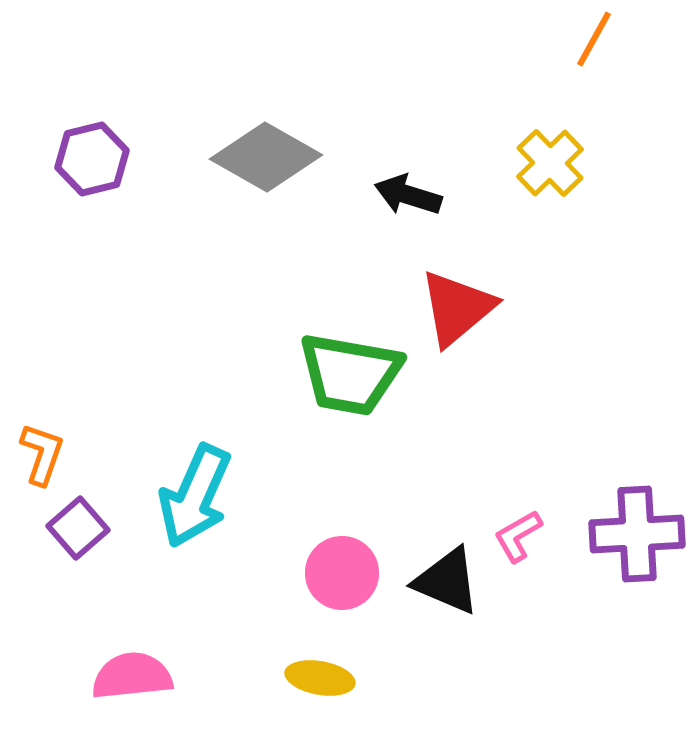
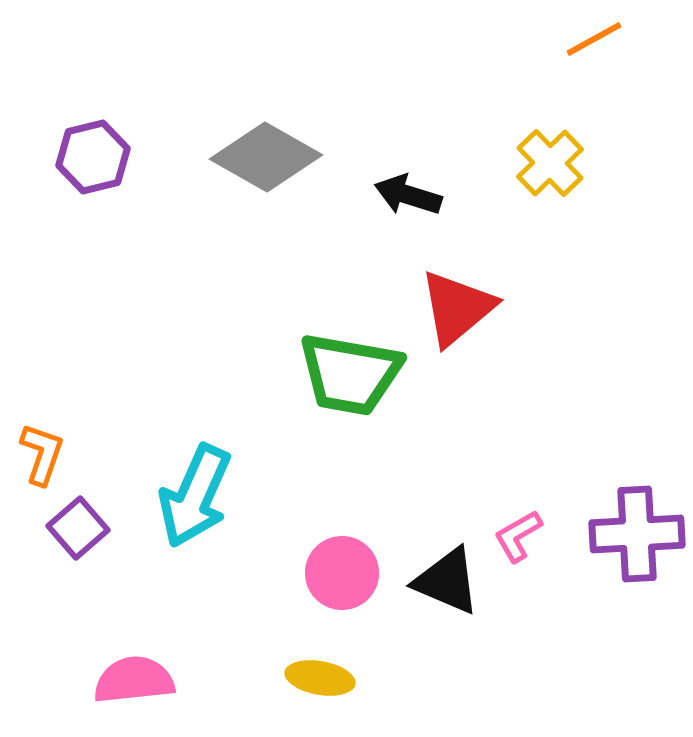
orange line: rotated 32 degrees clockwise
purple hexagon: moved 1 px right, 2 px up
pink semicircle: moved 2 px right, 4 px down
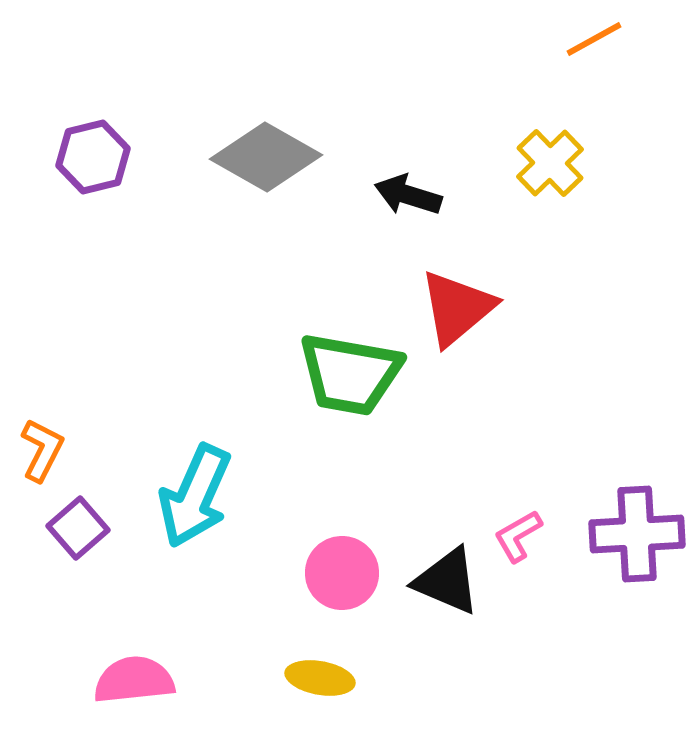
orange L-shape: moved 4 px up; rotated 8 degrees clockwise
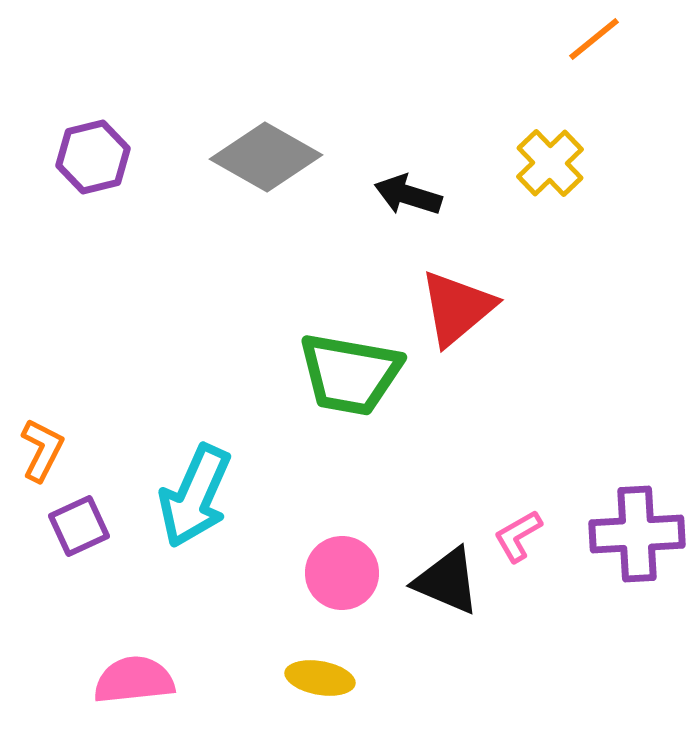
orange line: rotated 10 degrees counterclockwise
purple square: moved 1 px right, 2 px up; rotated 16 degrees clockwise
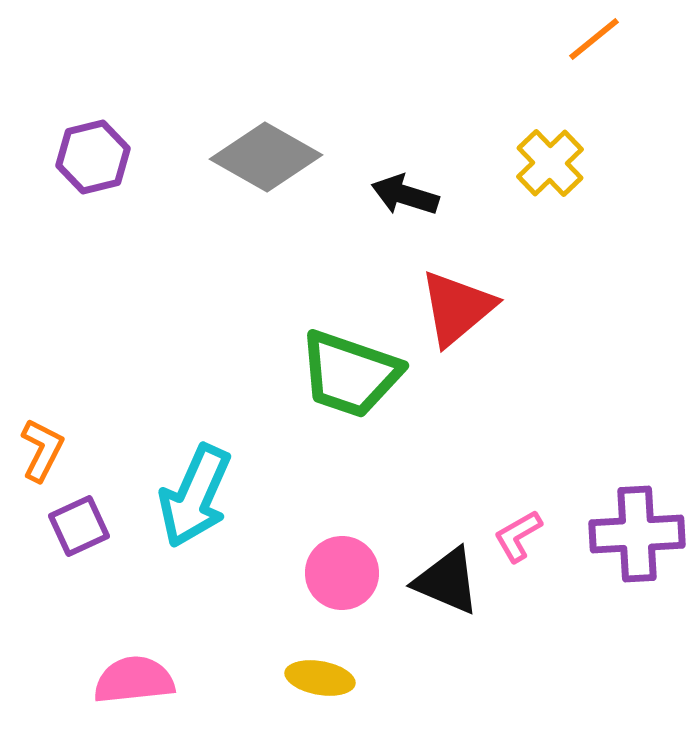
black arrow: moved 3 px left
green trapezoid: rotated 9 degrees clockwise
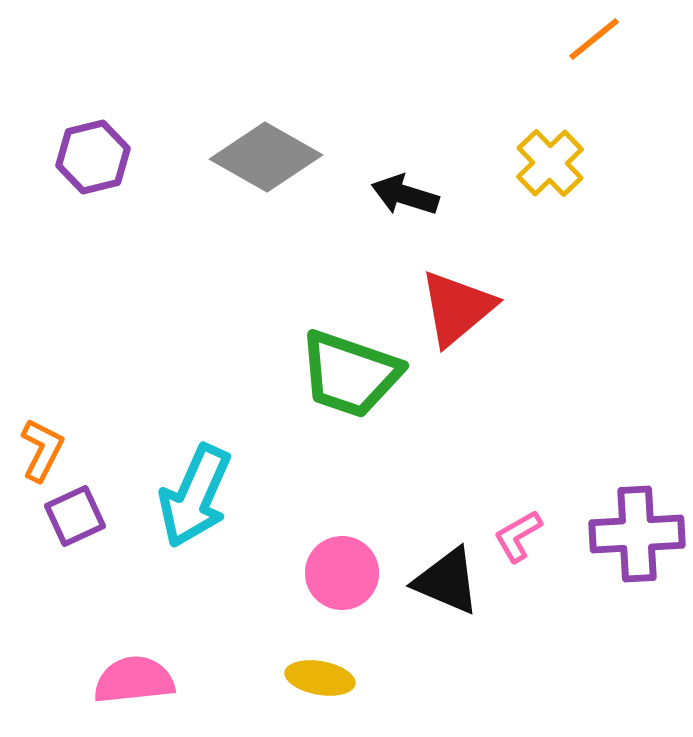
purple square: moved 4 px left, 10 px up
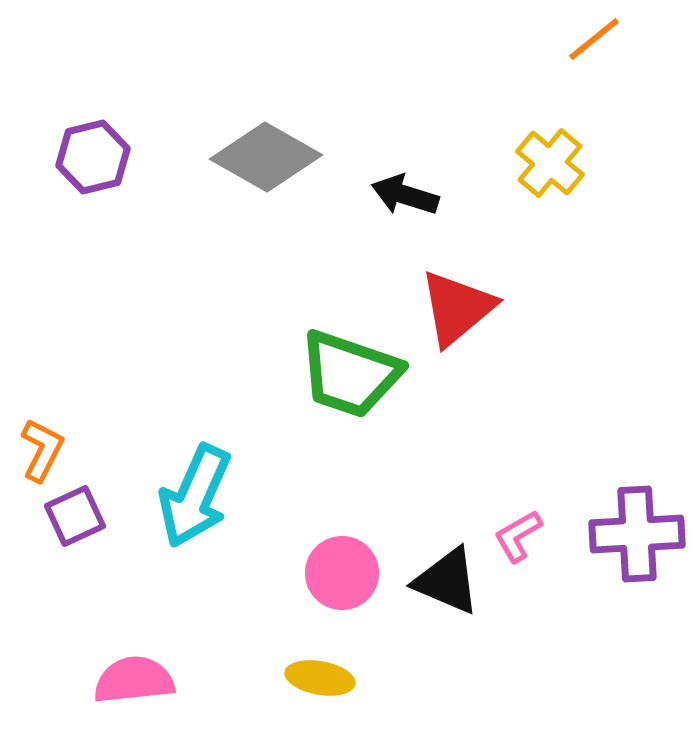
yellow cross: rotated 6 degrees counterclockwise
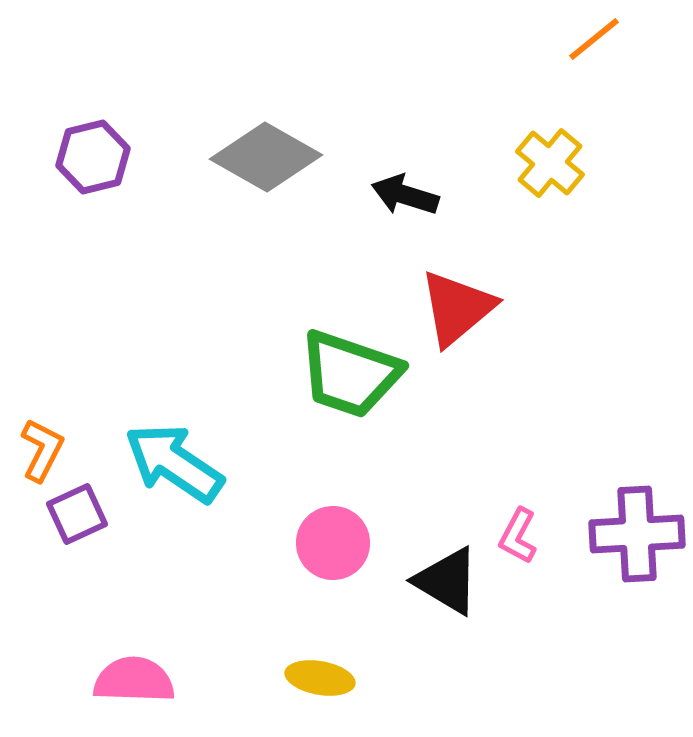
cyan arrow: moved 21 px left, 33 px up; rotated 100 degrees clockwise
purple square: moved 2 px right, 2 px up
pink L-shape: rotated 32 degrees counterclockwise
pink circle: moved 9 px left, 30 px up
black triangle: rotated 8 degrees clockwise
pink semicircle: rotated 8 degrees clockwise
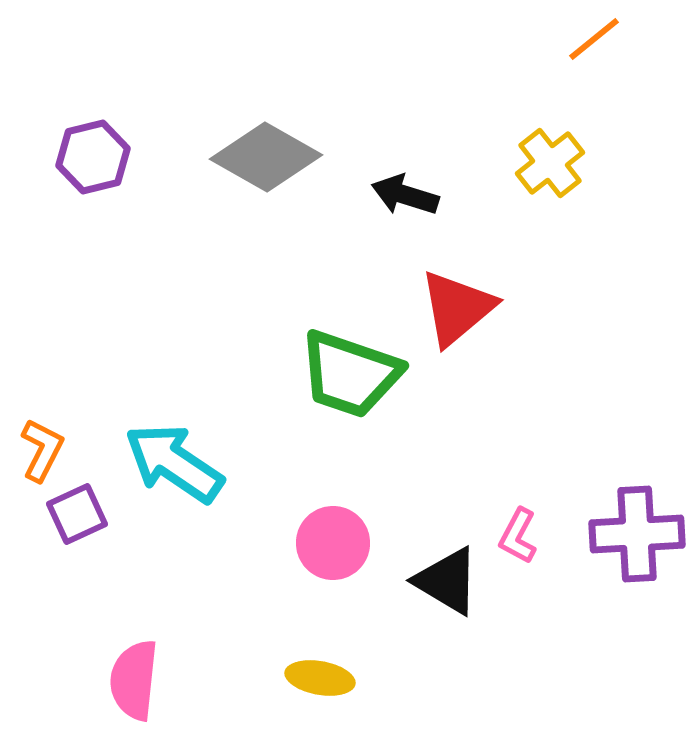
yellow cross: rotated 12 degrees clockwise
pink semicircle: rotated 86 degrees counterclockwise
